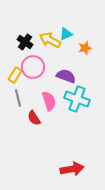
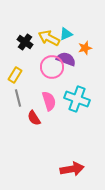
yellow arrow: moved 1 px left, 2 px up
pink circle: moved 19 px right
purple semicircle: moved 17 px up
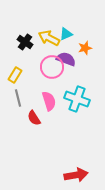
red arrow: moved 4 px right, 6 px down
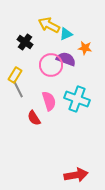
yellow arrow: moved 13 px up
orange star: rotated 24 degrees clockwise
pink circle: moved 1 px left, 2 px up
gray line: moved 9 px up; rotated 12 degrees counterclockwise
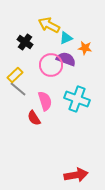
cyan triangle: moved 4 px down
yellow rectangle: rotated 14 degrees clockwise
gray line: rotated 24 degrees counterclockwise
pink semicircle: moved 4 px left
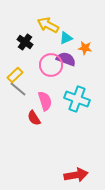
yellow arrow: moved 1 px left
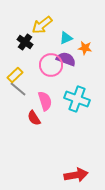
yellow arrow: moved 6 px left; rotated 65 degrees counterclockwise
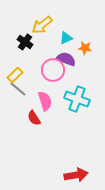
pink circle: moved 2 px right, 5 px down
